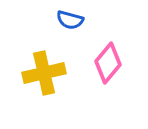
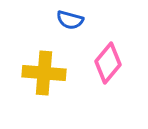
yellow cross: rotated 18 degrees clockwise
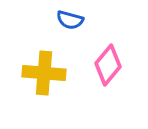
pink diamond: moved 2 px down
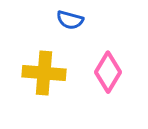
pink diamond: moved 7 px down; rotated 9 degrees counterclockwise
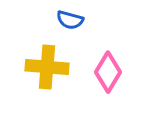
yellow cross: moved 3 px right, 6 px up
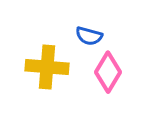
blue semicircle: moved 19 px right, 16 px down
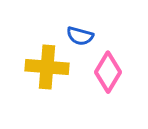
blue semicircle: moved 9 px left
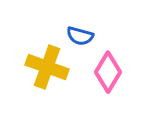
yellow cross: rotated 15 degrees clockwise
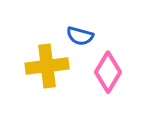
yellow cross: moved 1 px up; rotated 27 degrees counterclockwise
